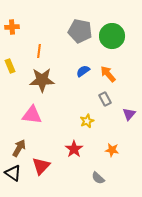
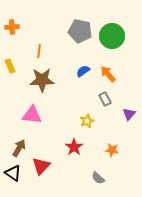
red star: moved 2 px up
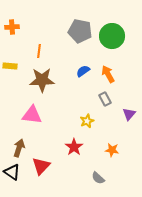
yellow rectangle: rotated 64 degrees counterclockwise
orange arrow: rotated 12 degrees clockwise
brown arrow: rotated 12 degrees counterclockwise
black triangle: moved 1 px left, 1 px up
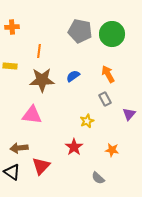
green circle: moved 2 px up
blue semicircle: moved 10 px left, 5 px down
brown arrow: rotated 114 degrees counterclockwise
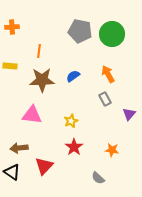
yellow star: moved 16 px left
red triangle: moved 3 px right
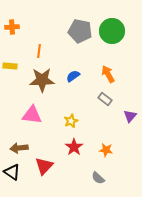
green circle: moved 3 px up
gray rectangle: rotated 24 degrees counterclockwise
purple triangle: moved 1 px right, 2 px down
orange star: moved 6 px left
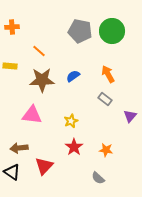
orange line: rotated 56 degrees counterclockwise
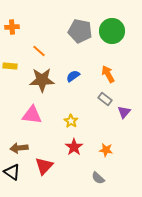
purple triangle: moved 6 px left, 4 px up
yellow star: rotated 16 degrees counterclockwise
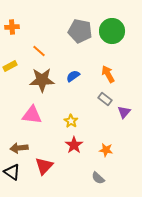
yellow rectangle: rotated 32 degrees counterclockwise
red star: moved 2 px up
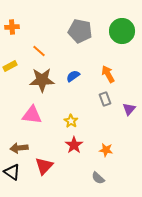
green circle: moved 10 px right
gray rectangle: rotated 32 degrees clockwise
purple triangle: moved 5 px right, 3 px up
